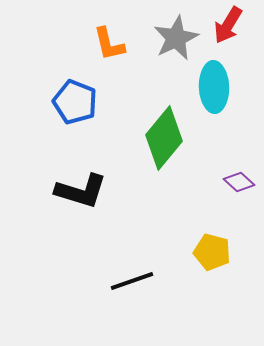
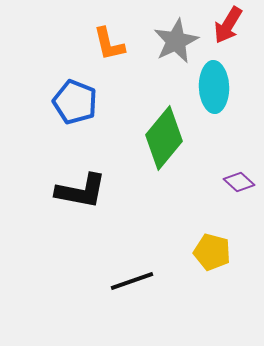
gray star: moved 3 px down
black L-shape: rotated 6 degrees counterclockwise
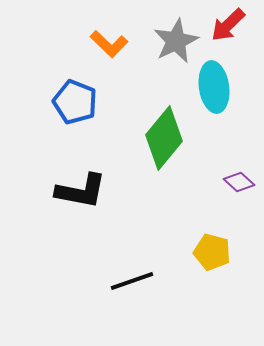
red arrow: rotated 15 degrees clockwise
orange L-shape: rotated 33 degrees counterclockwise
cyan ellipse: rotated 6 degrees counterclockwise
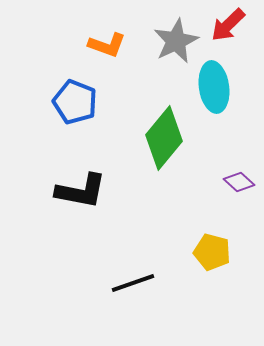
orange L-shape: moved 2 px left, 1 px down; rotated 24 degrees counterclockwise
black line: moved 1 px right, 2 px down
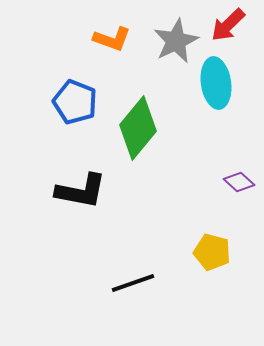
orange L-shape: moved 5 px right, 6 px up
cyan ellipse: moved 2 px right, 4 px up
green diamond: moved 26 px left, 10 px up
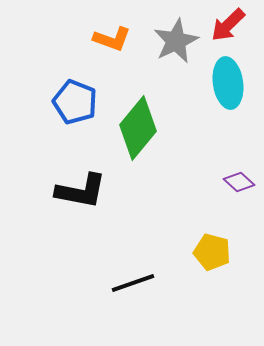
cyan ellipse: moved 12 px right
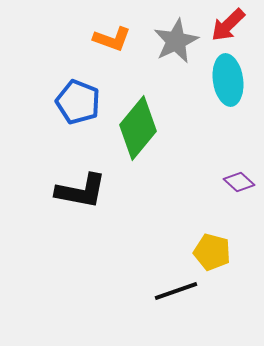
cyan ellipse: moved 3 px up
blue pentagon: moved 3 px right
black line: moved 43 px right, 8 px down
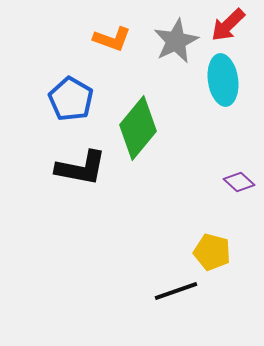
cyan ellipse: moved 5 px left
blue pentagon: moved 7 px left, 3 px up; rotated 9 degrees clockwise
black L-shape: moved 23 px up
